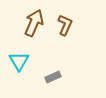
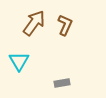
brown arrow: rotated 12 degrees clockwise
gray rectangle: moved 9 px right, 6 px down; rotated 14 degrees clockwise
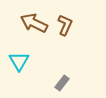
brown arrow: rotated 100 degrees counterclockwise
gray rectangle: rotated 42 degrees counterclockwise
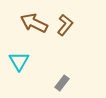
brown L-shape: rotated 15 degrees clockwise
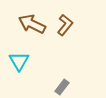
brown arrow: moved 2 px left, 1 px down
gray rectangle: moved 4 px down
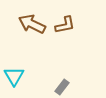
brown L-shape: rotated 40 degrees clockwise
cyan triangle: moved 5 px left, 15 px down
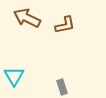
brown arrow: moved 5 px left, 6 px up
gray rectangle: rotated 56 degrees counterclockwise
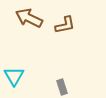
brown arrow: moved 2 px right
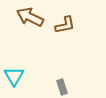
brown arrow: moved 1 px right, 1 px up
